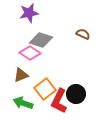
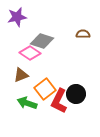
purple star: moved 12 px left, 4 px down
brown semicircle: rotated 24 degrees counterclockwise
gray diamond: moved 1 px right, 1 px down
green arrow: moved 4 px right
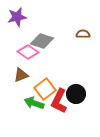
pink diamond: moved 2 px left, 1 px up
green arrow: moved 7 px right
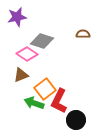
pink diamond: moved 1 px left, 2 px down
black circle: moved 26 px down
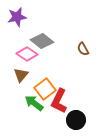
brown semicircle: moved 15 px down; rotated 120 degrees counterclockwise
gray diamond: rotated 20 degrees clockwise
brown triangle: rotated 28 degrees counterclockwise
green arrow: rotated 18 degrees clockwise
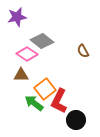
brown semicircle: moved 2 px down
brown triangle: rotated 49 degrees clockwise
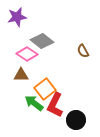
red L-shape: moved 4 px left, 4 px down
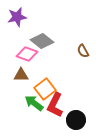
pink diamond: rotated 15 degrees counterclockwise
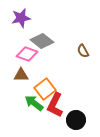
purple star: moved 4 px right, 1 px down
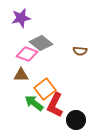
gray diamond: moved 1 px left, 2 px down
brown semicircle: moved 3 px left; rotated 56 degrees counterclockwise
